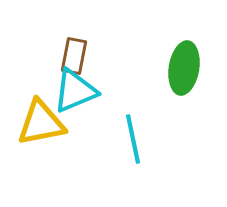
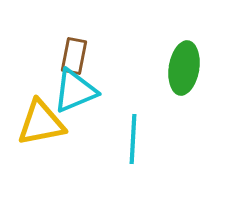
cyan line: rotated 15 degrees clockwise
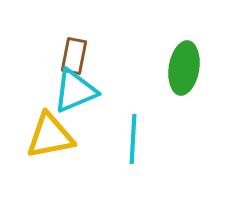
yellow triangle: moved 9 px right, 13 px down
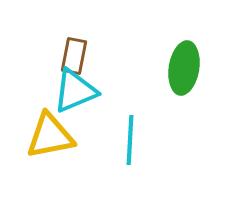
cyan line: moved 3 px left, 1 px down
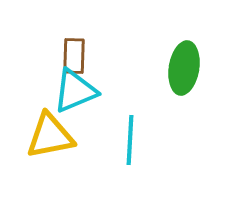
brown rectangle: rotated 9 degrees counterclockwise
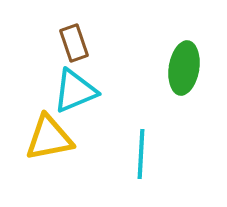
brown rectangle: moved 13 px up; rotated 21 degrees counterclockwise
yellow triangle: moved 1 px left, 2 px down
cyan line: moved 11 px right, 14 px down
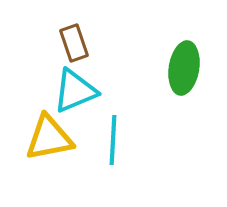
cyan line: moved 28 px left, 14 px up
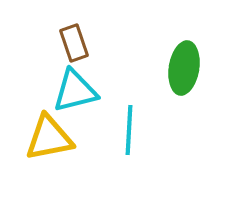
cyan triangle: rotated 9 degrees clockwise
cyan line: moved 16 px right, 10 px up
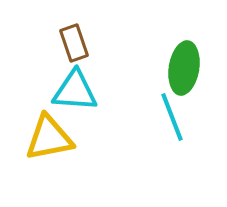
cyan triangle: rotated 18 degrees clockwise
cyan line: moved 43 px right, 13 px up; rotated 24 degrees counterclockwise
